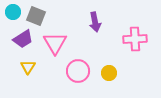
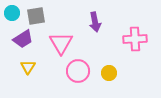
cyan circle: moved 1 px left, 1 px down
gray square: rotated 30 degrees counterclockwise
pink triangle: moved 6 px right
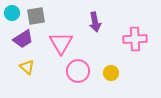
yellow triangle: moved 1 px left; rotated 21 degrees counterclockwise
yellow circle: moved 2 px right
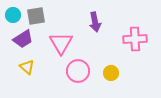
cyan circle: moved 1 px right, 2 px down
